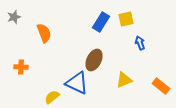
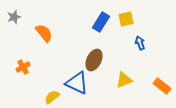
orange semicircle: rotated 18 degrees counterclockwise
orange cross: moved 2 px right; rotated 32 degrees counterclockwise
orange rectangle: moved 1 px right
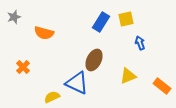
orange semicircle: rotated 144 degrees clockwise
orange cross: rotated 16 degrees counterclockwise
yellow triangle: moved 4 px right, 4 px up
yellow semicircle: rotated 14 degrees clockwise
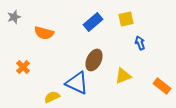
blue rectangle: moved 8 px left; rotated 18 degrees clockwise
yellow triangle: moved 5 px left
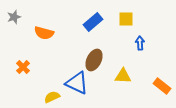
yellow square: rotated 14 degrees clockwise
blue arrow: rotated 16 degrees clockwise
yellow triangle: rotated 24 degrees clockwise
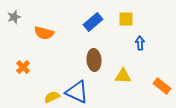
brown ellipse: rotated 30 degrees counterclockwise
blue triangle: moved 9 px down
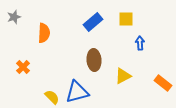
orange semicircle: rotated 102 degrees counterclockwise
yellow triangle: rotated 30 degrees counterclockwise
orange rectangle: moved 1 px right, 3 px up
blue triangle: rotated 40 degrees counterclockwise
yellow semicircle: rotated 70 degrees clockwise
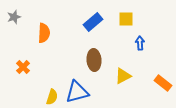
yellow semicircle: rotated 63 degrees clockwise
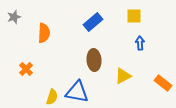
yellow square: moved 8 px right, 3 px up
orange cross: moved 3 px right, 2 px down
blue triangle: rotated 25 degrees clockwise
